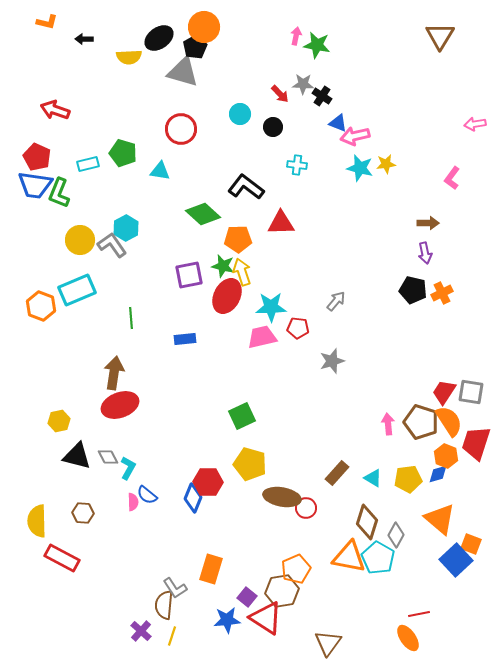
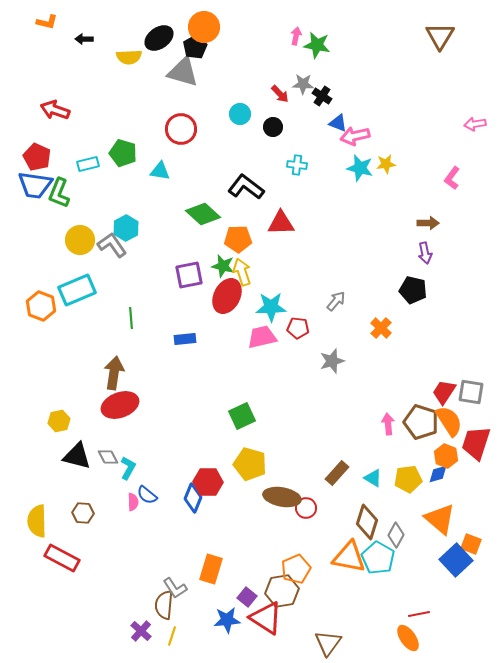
orange cross at (442, 293): moved 61 px left, 35 px down; rotated 20 degrees counterclockwise
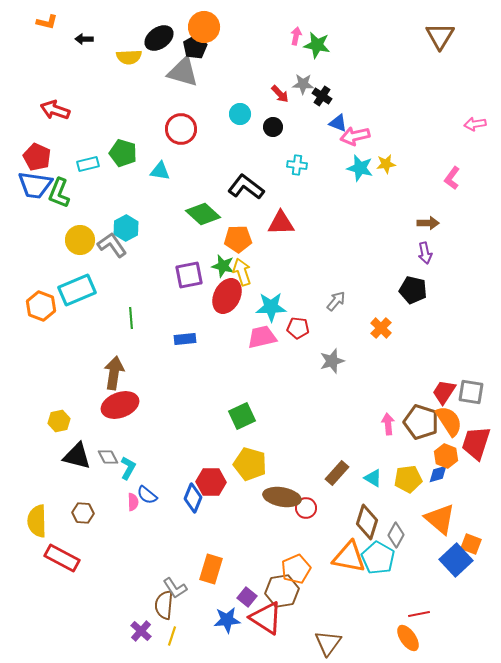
red hexagon at (208, 482): moved 3 px right
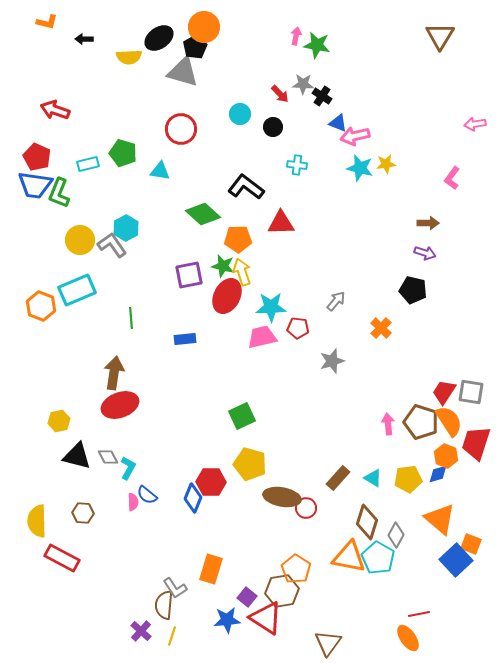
purple arrow at (425, 253): rotated 60 degrees counterclockwise
brown rectangle at (337, 473): moved 1 px right, 5 px down
orange pentagon at (296, 569): rotated 16 degrees counterclockwise
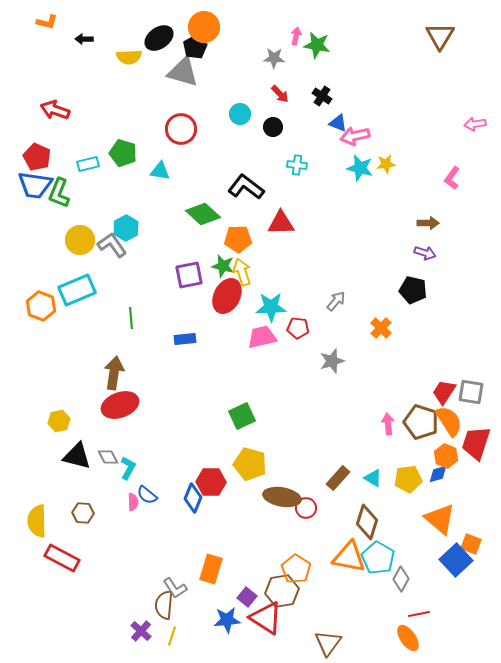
gray star at (303, 84): moved 29 px left, 26 px up
gray diamond at (396, 535): moved 5 px right, 44 px down
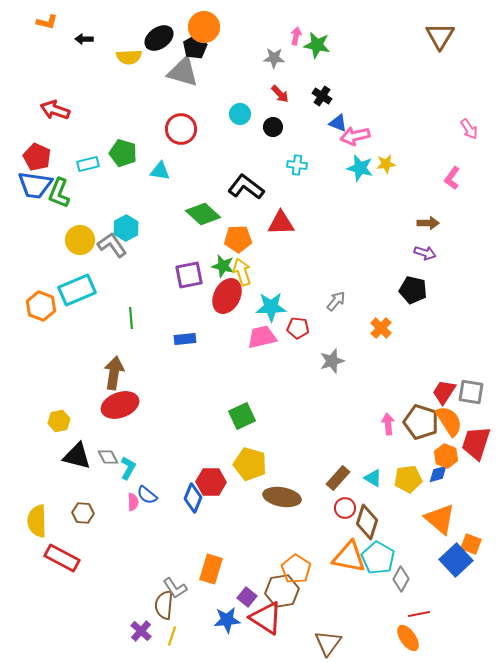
pink arrow at (475, 124): moved 6 px left, 5 px down; rotated 115 degrees counterclockwise
red circle at (306, 508): moved 39 px right
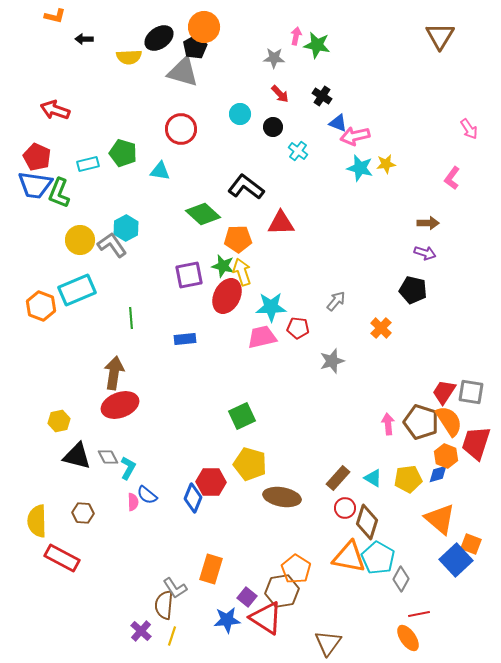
orange L-shape at (47, 22): moved 8 px right, 6 px up
cyan cross at (297, 165): moved 1 px right, 14 px up; rotated 30 degrees clockwise
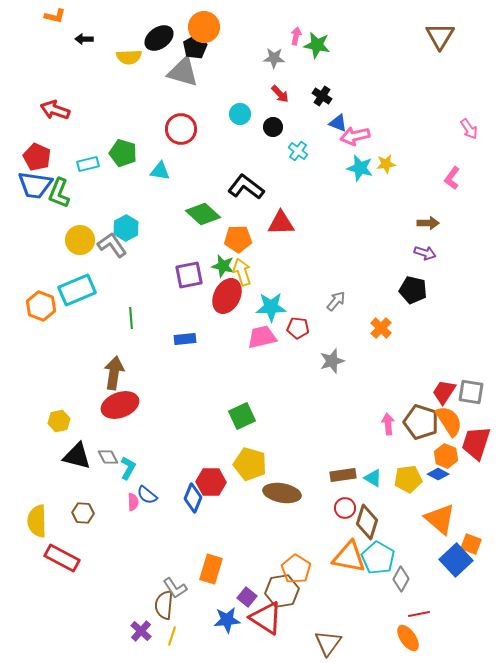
blue diamond at (438, 474): rotated 45 degrees clockwise
brown rectangle at (338, 478): moved 5 px right, 3 px up; rotated 40 degrees clockwise
brown ellipse at (282, 497): moved 4 px up
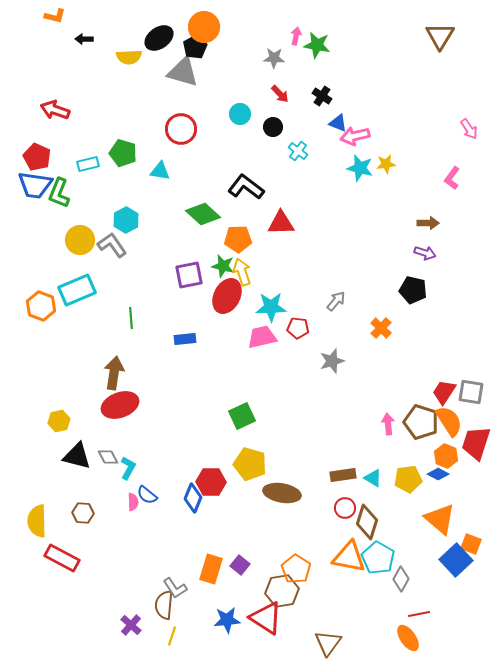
cyan hexagon at (126, 228): moved 8 px up
purple square at (247, 597): moved 7 px left, 32 px up
purple cross at (141, 631): moved 10 px left, 6 px up
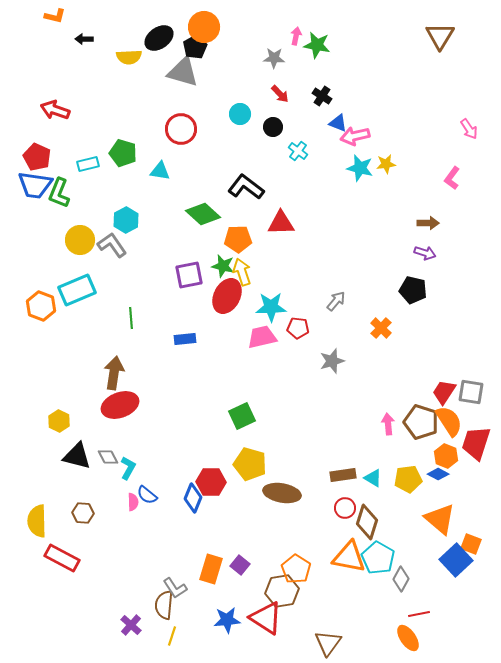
yellow hexagon at (59, 421): rotated 20 degrees counterclockwise
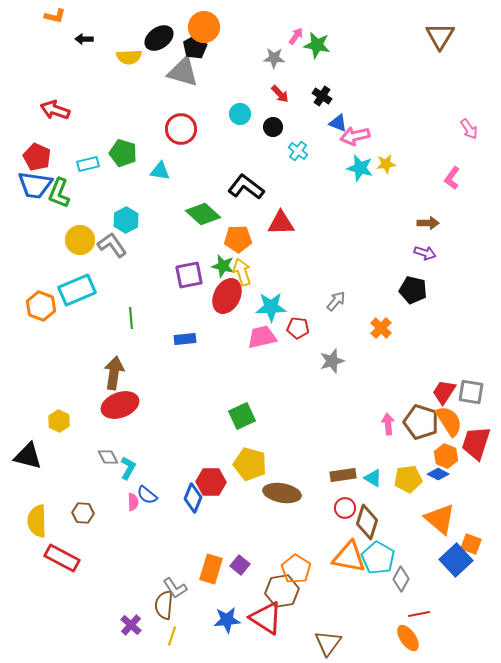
pink arrow at (296, 36): rotated 24 degrees clockwise
black triangle at (77, 456): moved 49 px left
